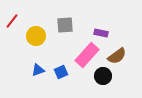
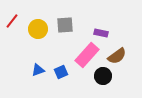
yellow circle: moved 2 px right, 7 px up
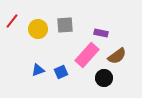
black circle: moved 1 px right, 2 px down
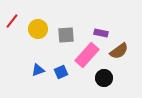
gray square: moved 1 px right, 10 px down
brown semicircle: moved 2 px right, 5 px up
